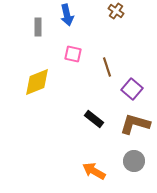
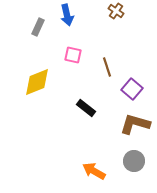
gray rectangle: rotated 24 degrees clockwise
pink square: moved 1 px down
black rectangle: moved 8 px left, 11 px up
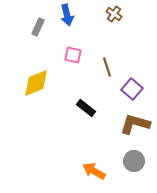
brown cross: moved 2 px left, 3 px down
yellow diamond: moved 1 px left, 1 px down
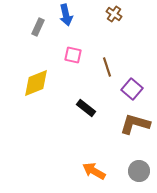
blue arrow: moved 1 px left
gray circle: moved 5 px right, 10 px down
